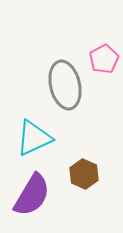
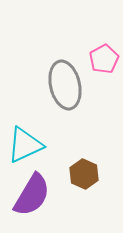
cyan triangle: moved 9 px left, 7 px down
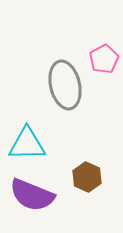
cyan triangle: moved 2 px right, 1 px up; rotated 24 degrees clockwise
brown hexagon: moved 3 px right, 3 px down
purple semicircle: rotated 81 degrees clockwise
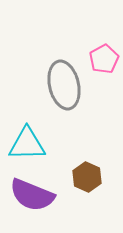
gray ellipse: moved 1 px left
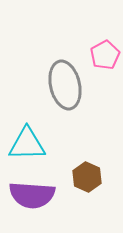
pink pentagon: moved 1 px right, 4 px up
gray ellipse: moved 1 px right
purple semicircle: rotated 18 degrees counterclockwise
